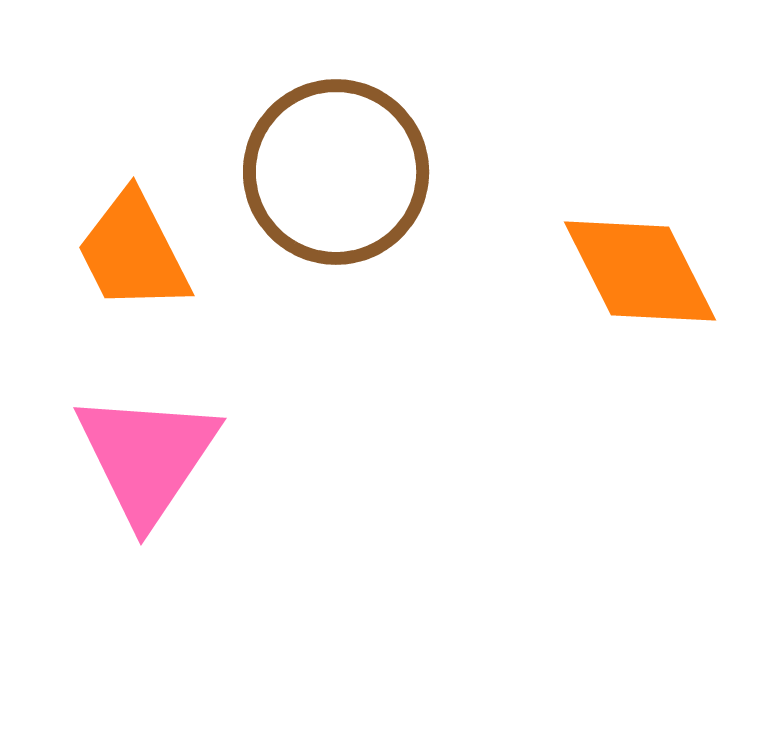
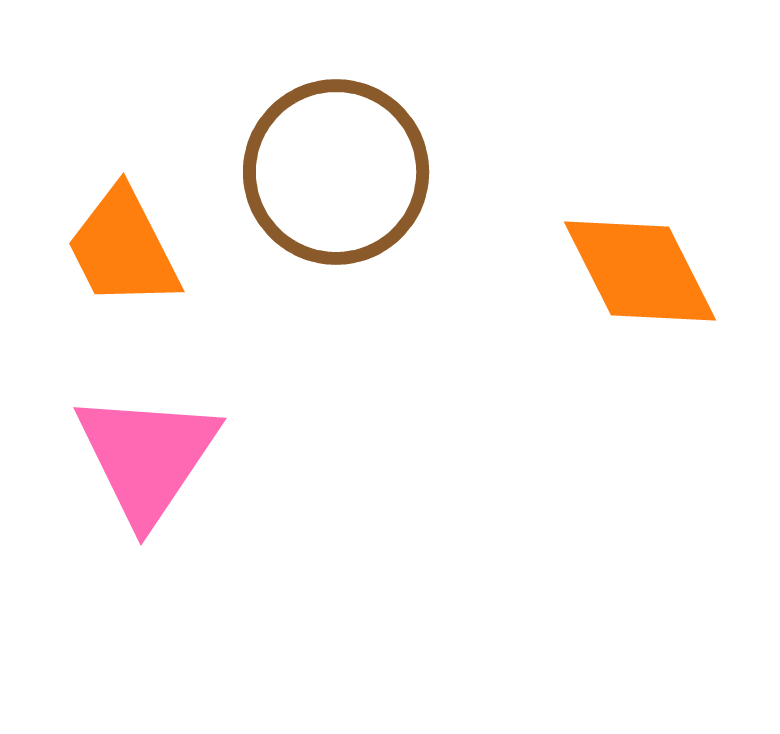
orange trapezoid: moved 10 px left, 4 px up
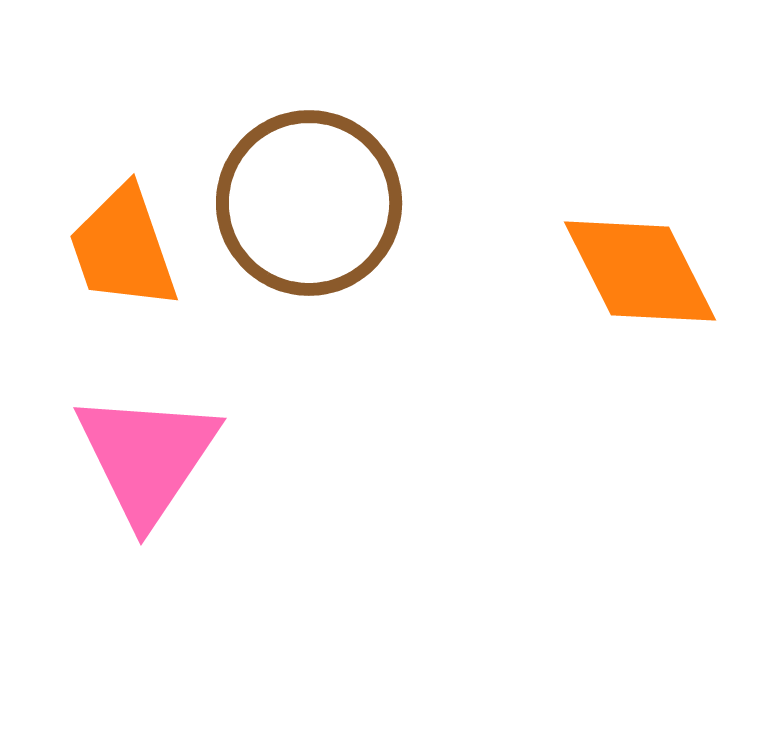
brown circle: moved 27 px left, 31 px down
orange trapezoid: rotated 8 degrees clockwise
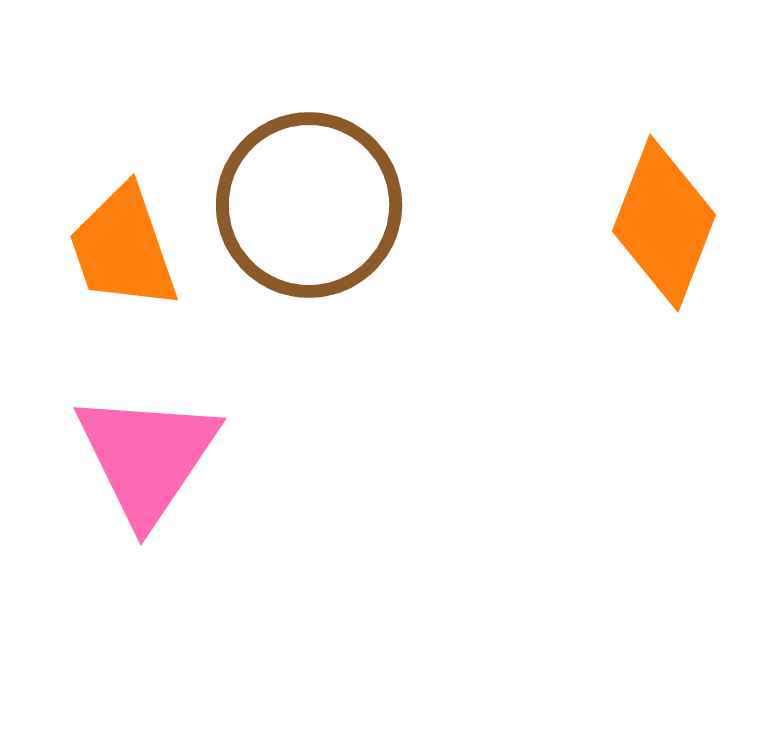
brown circle: moved 2 px down
orange diamond: moved 24 px right, 48 px up; rotated 48 degrees clockwise
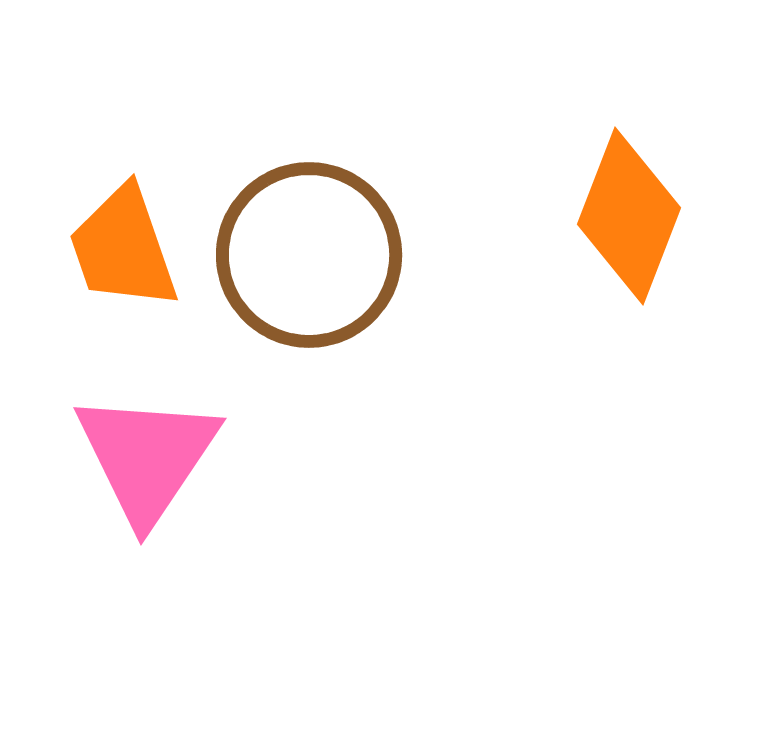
brown circle: moved 50 px down
orange diamond: moved 35 px left, 7 px up
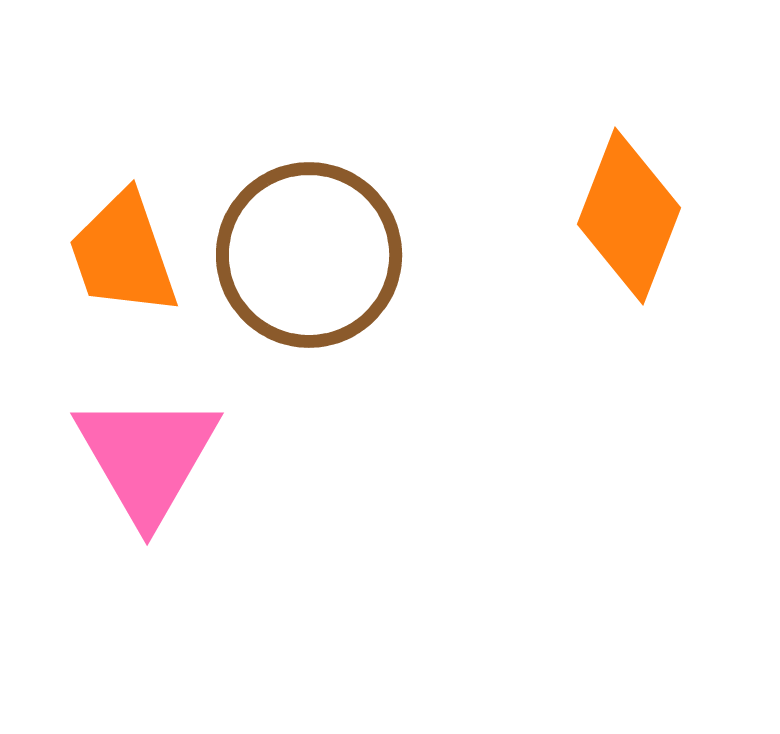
orange trapezoid: moved 6 px down
pink triangle: rotated 4 degrees counterclockwise
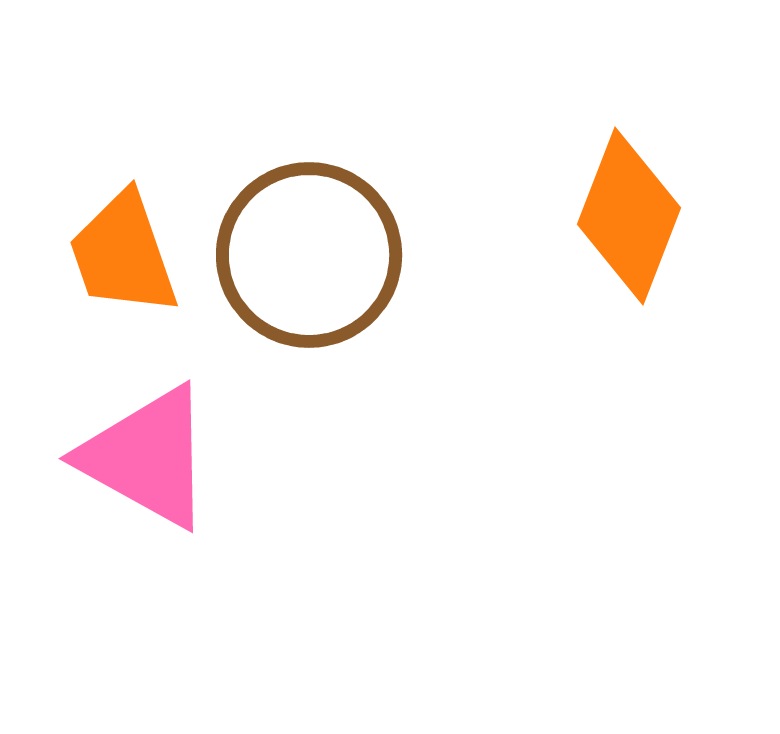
pink triangle: rotated 31 degrees counterclockwise
